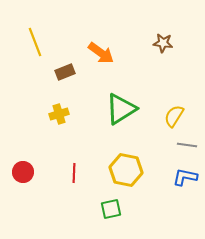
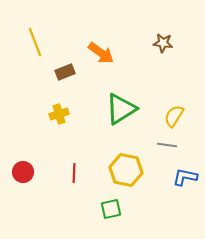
gray line: moved 20 px left
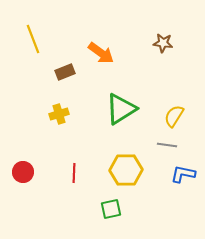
yellow line: moved 2 px left, 3 px up
yellow hexagon: rotated 12 degrees counterclockwise
blue L-shape: moved 2 px left, 3 px up
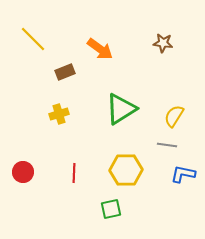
yellow line: rotated 24 degrees counterclockwise
orange arrow: moved 1 px left, 4 px up
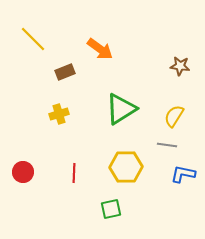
brown star: moved 17 px right, 23 px down
yellow hexagon: moved 3 px up
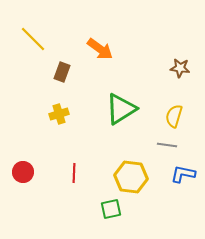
brown star: moved 2 px down
brown rectangle: moved 3 px left; rotated 48 degrees counterclockwise
yellow semicircle: rotated 15 degrees counterclockwise
yellow hexagon: moved 5 px right, 10 px down; rotated 8 degrees clockwise
